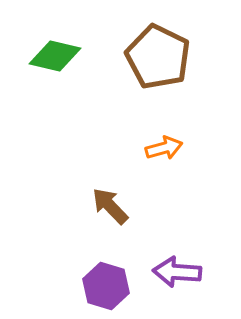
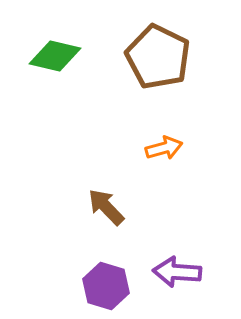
brown arrow: moved 4 px left, 1 px down
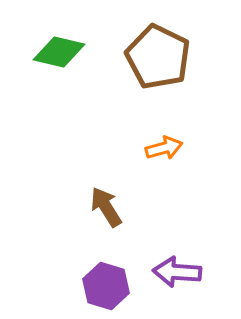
green diamond: moved 4 px right, 4 px up
brown arrow: rotated 12 degrees clockwise
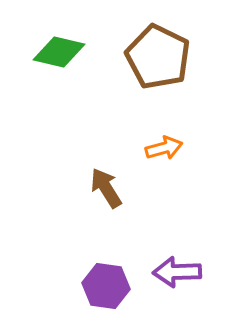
brown arrow: moved 19 px up
purple arrow: rotated 6 degrees counterclockwise
purple hexagon: rotated 9 degrees counterclockwise
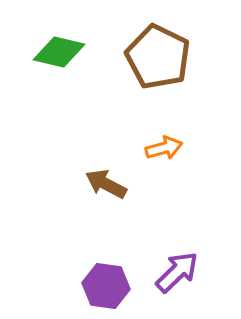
brown arrow: moved 4 px up; rotated 30 degrees counterclockwise
purple arrow: rotated 138 degrees clockwise
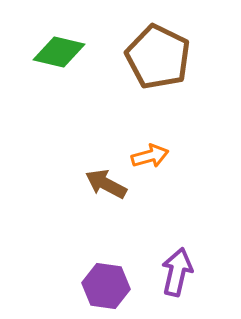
orange arrow: moved 14 px left, 8 px down
purple arrow: rotated 33 degrees counterclockwise
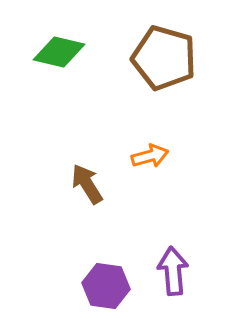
brown pentagon: moved 6 px right, 1 px down; rotated 10 degrees counterclockwise
brown arrow: moved 19 px left; rotated 30 degrees clockwise
purple arrow: moved 4 px left, 1 px up; rotated 18 degrees counterclockwise
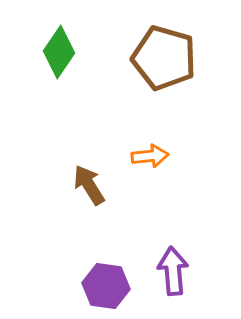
green diamond: rotated 69 degrees counterclockwise
orange arrow: rotated 9 degrees clockwise
brown arrow: moved 2 px right, 1 px down
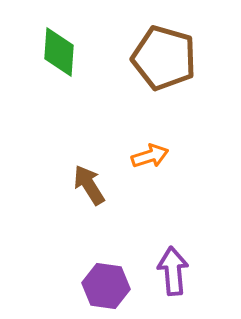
green diamond: rotated 30 degrees counterclockwise
orange arrow: rotated 12 degrees counterclockwise
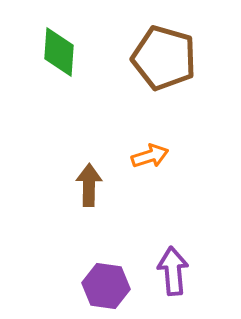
brown arrow: rotated 33 degrees clockwise
